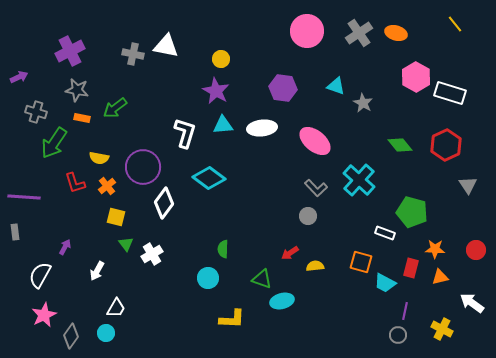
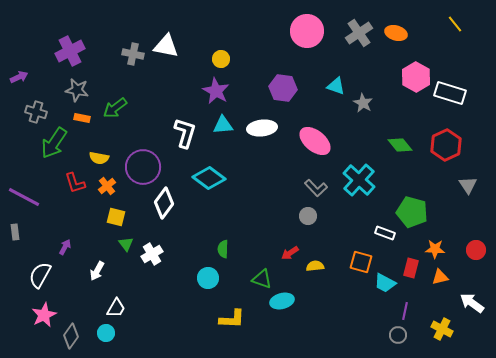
purple line at (24, 197): rotated 24 degrees clockwise
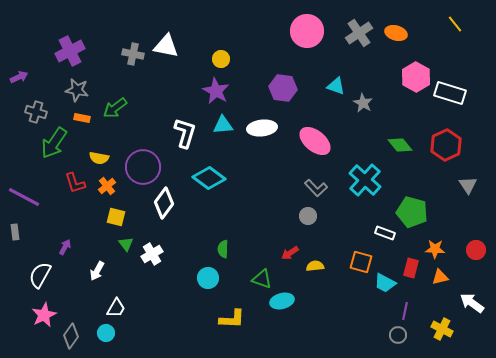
cyan cross at (359, 180): moved 6 px right
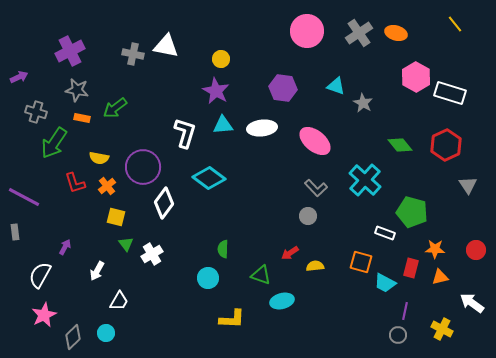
green triangle at (262, 279): moved 1 px left, 4 px up
white trapezoid at (116, 308): moved 3 px right, 7 px up
gray diamond at (71, 336): moved 2 px right, 1 px down; rotated 10 degrees clockwise
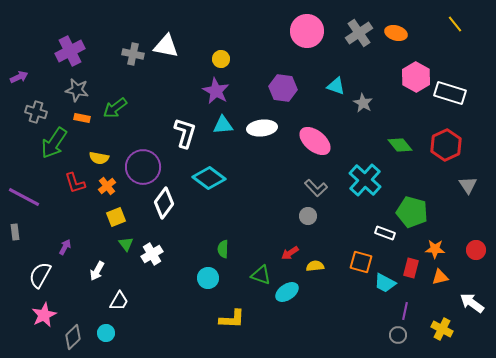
yellow square at (116, 217): rotated 36 degrees counterclockwise
cyan ellipse at (282, 301): moved 5 px right, 9 px up; rotated 20 degrees counterclockwise
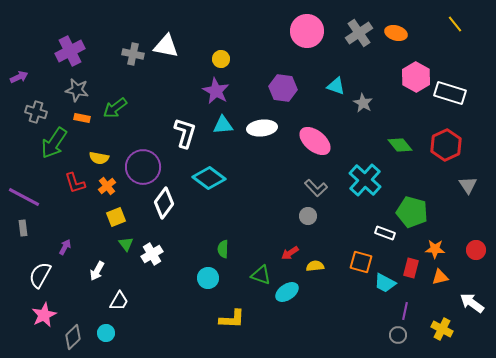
gray rectangle at (15, 232): moved 8 px right, 4 px up
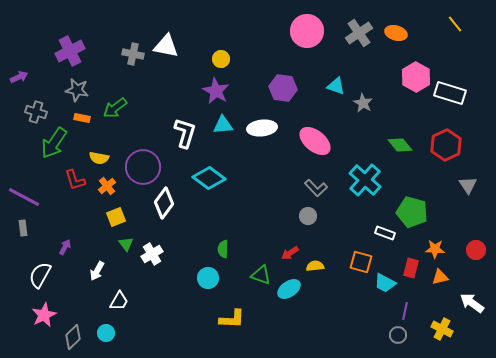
red L-shape at (75, 183): moved 3 px up
cyan ellipse at (287, 292): moved 2 px right, 3 px up
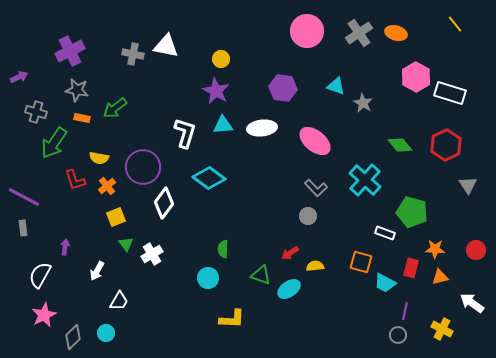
purple arrow at (65, 247): rotated 21 degrees counterclockwise
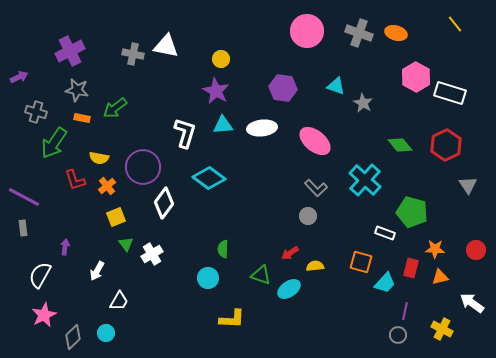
gray cross at (359, 33): rotated 36 degrees counterclockwise
cyan trapezoid at (385, 283): rotated 75 degrees counterclockwise
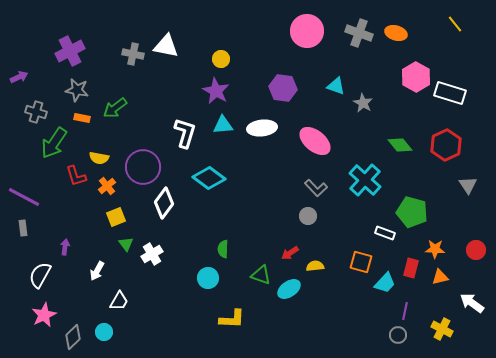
red L-shape at (75, 180): moved 1 px right, 4 px up
cyan circle at (106, 333): moved 2 px left, 1 px up
